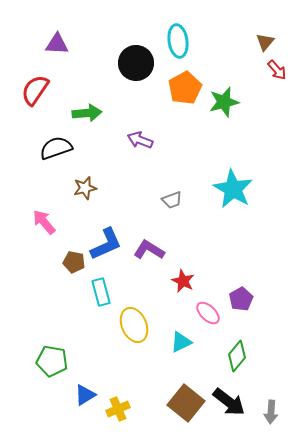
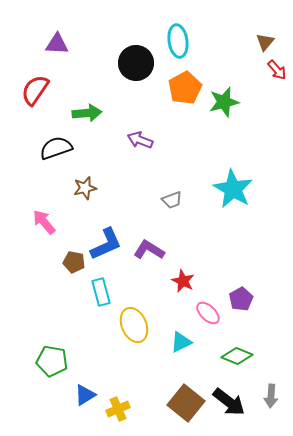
green diamond: rotated 72 degrees clockwise
gray arrow: moved 16 px up
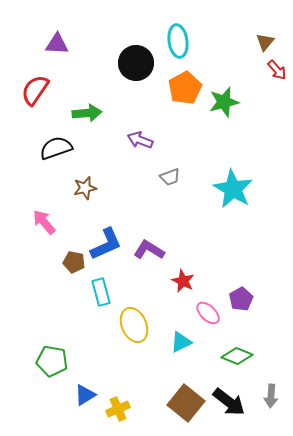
gray trapezoid: moved 2 px left, 23 px up
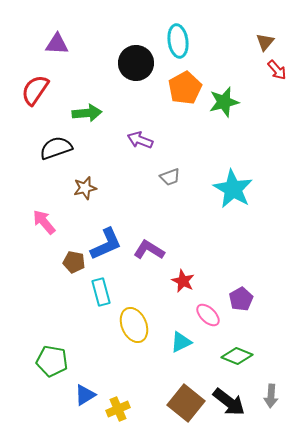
pink ellipse: moved 2 px down
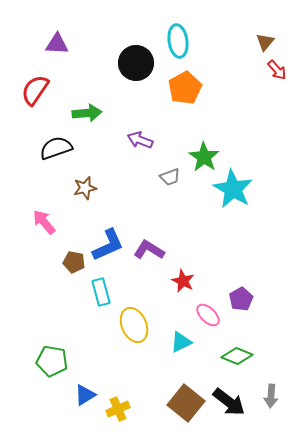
green star: moved 20 px left, 55 px down; rotated 24 degrees counterclockwise
blue L-shape: moved 2 px right, 1 px down
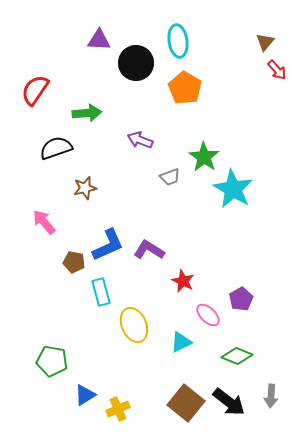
purple triangle: moved 42 px right, 4 px up
orange pentagon: rotated 12 degrees counterclockwise
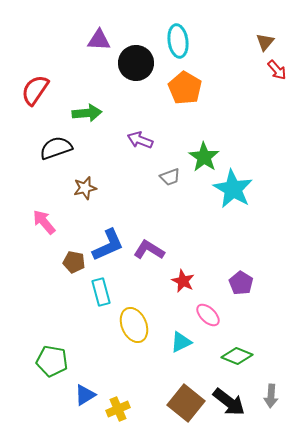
purple pentagon: moved 16 px up; rotated 10 degrees counterclockwise
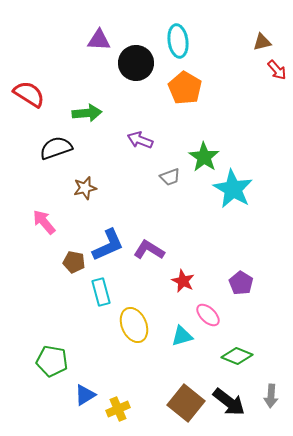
brown triangle: moved 3 px left; rotated 36 degrees clockwise
red semicircle: moved 6 px left, 4 px down; rotated 88 degrees clockwise
cyan triangle: moved 1 px right, 6 px up; rotated 10 degrees clockwise
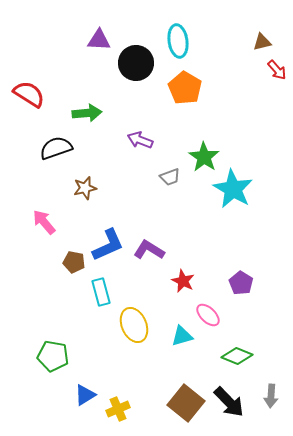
green pentagon: moved 1 px right, 5 px up
black arrow: rotated 8 degrees clockwise
